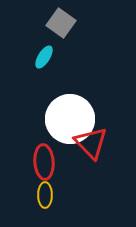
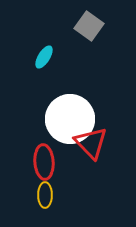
gray square: moved 28 px right, 3 px down
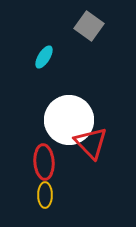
white circle: moved 1 px left, 1 px down
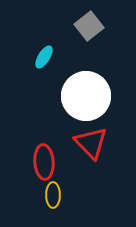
gray square: rotated 16 degrees clockwise
white circle: moved 17 px right, 24 px up
yellow ellipse: moved 8 px right
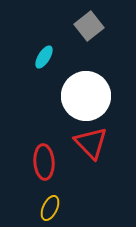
yellow ellipse: moved 3 px left, 13 px down; rotated 25 degrees clockwise
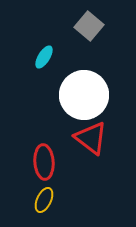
gray square: rotated 12 degrees counterclockwise
white circle: moved 2 px left, 1 px up
red triangle: moved 5 px up; rotated 9 degrees counterclockwise
yellow ellipse: moved 6 px left, 8 px up
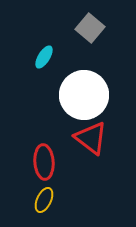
gray square: moved 1 px right, 2 px down
